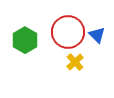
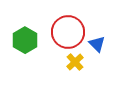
blue triangle: moved 9 px down
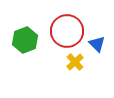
red circle: moved 1 px left, 1 px up
green hexagon: rotated 10 degrees clockwise
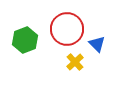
red circle: moved 2 px up
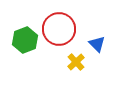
red circle: moved 8 px left
yellow cross: moved 1 px right
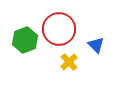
blue triangle: moved 1 px left, 1 px down
yellow cross: moved 7 px left
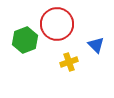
red circle: moved 2 px left, 5 px up
yellow cross: rotated 24 degrees clockwise
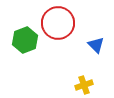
red circle: moved 1 px right, 1 px up
yellow cross: moved 15 px right, 23 px down
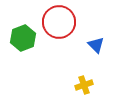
red circle: moved 1 px right, 1 px up
green hexagon: moved 2 px left, 2 px up
